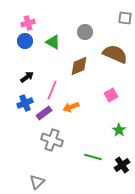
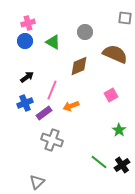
orange arrow: moved 1 px up
green line: moved 6 px right, 5 px down; rotated 24 degrees clockwise
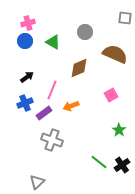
brown diamond: moved 2 px down
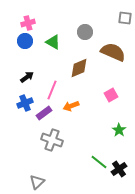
brown semicircle: moved 2 px left, 2 px up
black cross: moved 3 px left, 4 px down
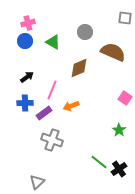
pink square: moved 14 px right, 3 px down; rotated 24 degrees counterclockwise
blue cross: rotated 21 degrees clockwise
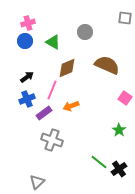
brown semicircle: moved 6 px left, 13 px down
brown diamond: moved 12 px left
blue cross: moved 2 px right, 4 px up; rotated 21 degrees counterclockwise
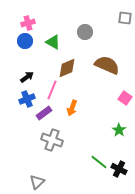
orange arrow: moved 1 px right, 2 px down; rotated 49 degrees counterclockwise
black cross: rotated 28 degrees counterclockwise
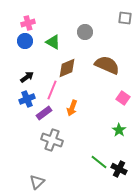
pink square: moved 2 px left
